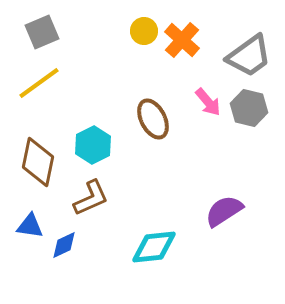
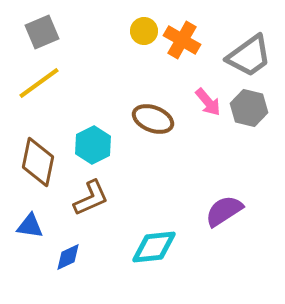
orange cross: rotated 12 degrees counterclockwise
brown ellipse: rotated 42 degrees counterclockwise
blue diamond: moved 4 px right, 12 px down
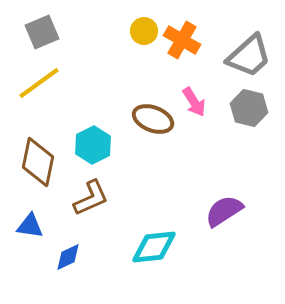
gray trapezoid: rotated 6 degrees counterclockwise
pink arrow: moved 14 px left; rotated 8 degrees clockwise
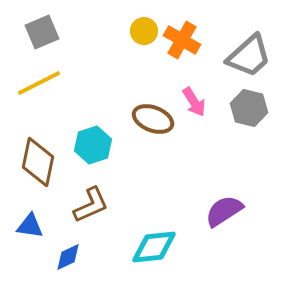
yellow line: rotated 9 degrees clockwise
cyan hexagon: rotated 9 degrees clockwise
brown L-shape: moved 7 px down
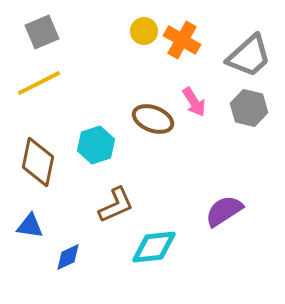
cyan hexagon: moved 3 px right
brown L-shape: moved 25 px right
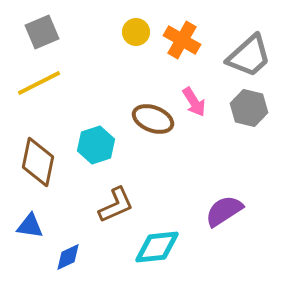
yellow circle: moved 8 px left, 1 px down
cyan diamond: moved 3 px right
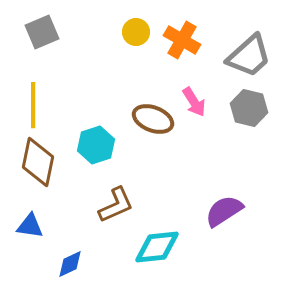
yellow line: moved 6 px left, 22 px down; rotated 63 degrees counterclockwise
blue diamond: moved 2 px right, 7 px down
